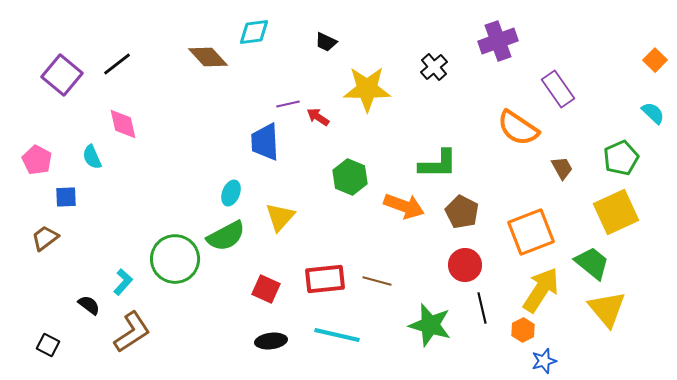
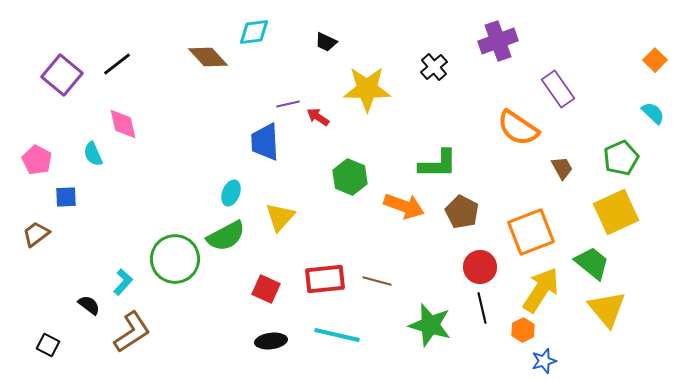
cyan semicircle at (92, 157): moved 1 px right, 3 px up
brown trapezoid at (45, 238): moved 9 px left, 4 px up
red circle at (465, 265): moved 15 px right, 2 px down
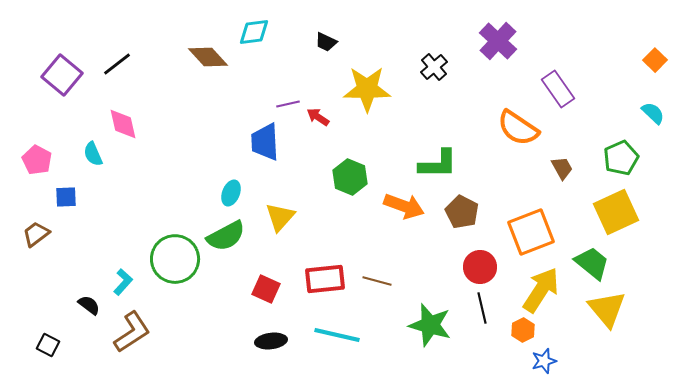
purple cross at (498, 41): rotated 27 degrees counterclockwise
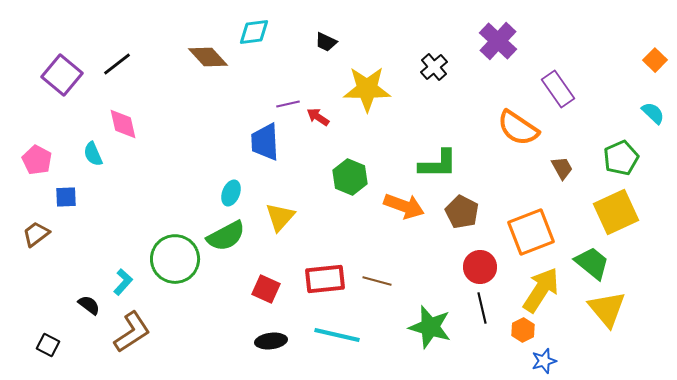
green star at (430, 325): moved 2 px down
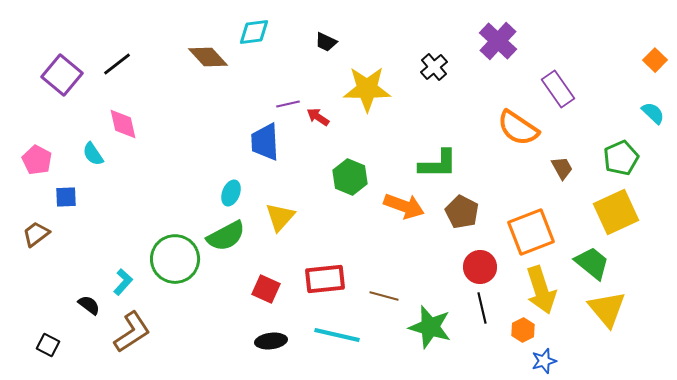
cyan semicircle at (93, 154): rotated 10 degrees counterclockwise
brown line at (377, 281): moved 7 px right, 15 px down
yellow arrow at (541, 290): rotated 129 degrees clockwise
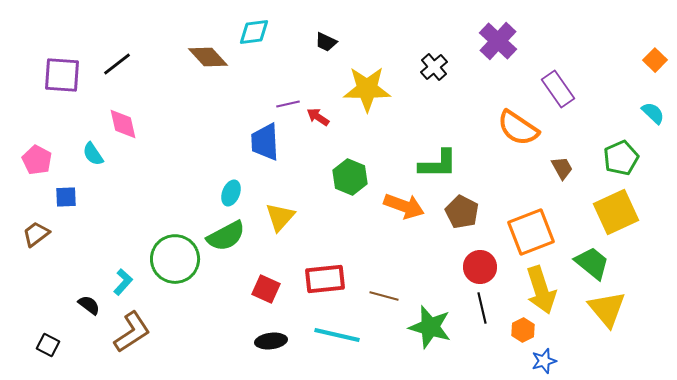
purple square at (62, 75): rotated 36 degrees counterclockwise
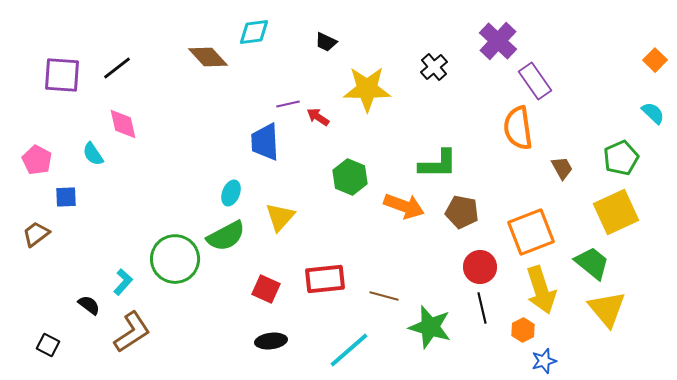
black line at (117, 64): moved 4 px down
purple rectangle at (558, 89): moved 23 px left, 8 px up
orange semicircle at (518, 128): rotated 48 degrees clockwise
brown pentagon at (462, 212): rotated 16 degrees counterclockwise
cyan line at (337, 335): moved 12 px right, 15 px down; rotated 54 degrees counterclockwise
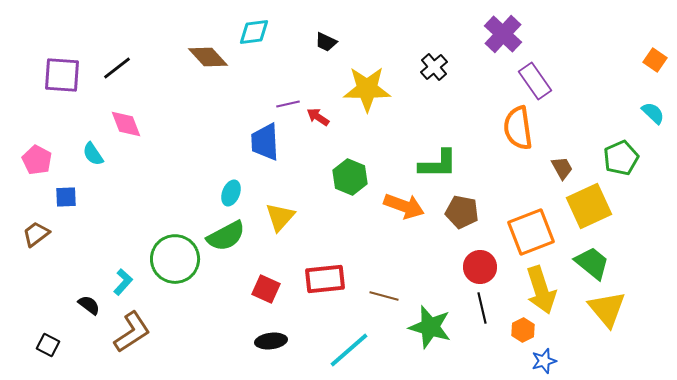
purple cross at (498, 41): moved 5 px right, 7 px up
orange square at (655, 60): rotated 10 degrees counterclockwise
pink diamond at (123, 124): moved 3 px right; rotated 8 degrees counterclockwise
yellow square at (616, 212): moved 27 px left, 6 px up
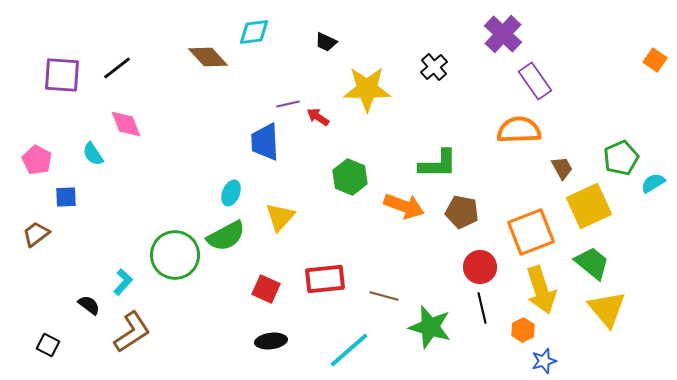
cyan semicircle at (653, 113): moved 70 px down; rotated 75 degrees counterclockwise
orange semicircle at (518, 128): moved 1 px right, 2 px down; rotated 96 degrees clockwise
green circle at (175, 259): moved 4 px up
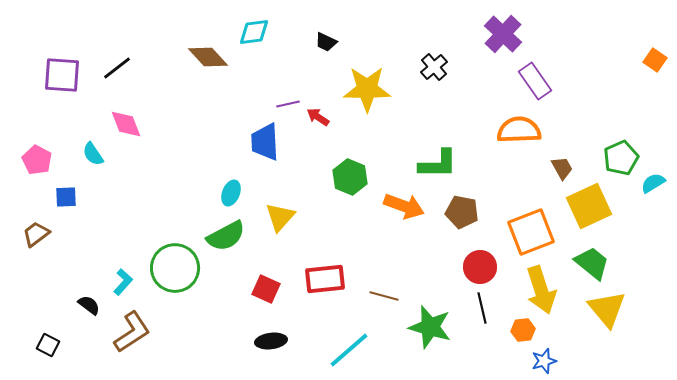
green circle at (175, 255): moved 13 px down
orange hexagon at (523, 330): rotated 20 degrees clockwise
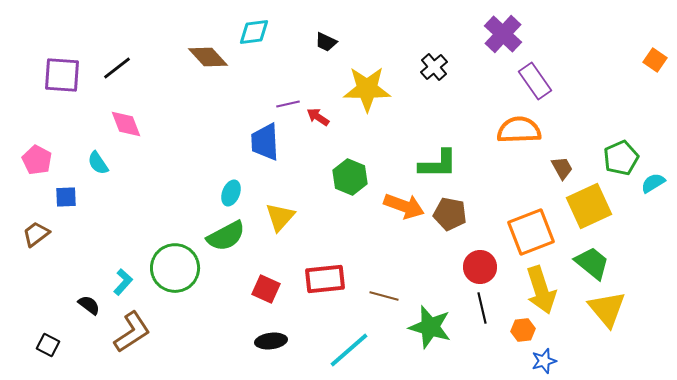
cyan semicircle at (93, 154): moved 5 px right, 9 px down
brown pentagon at (462, 212): moved 12 px left, 2 px down
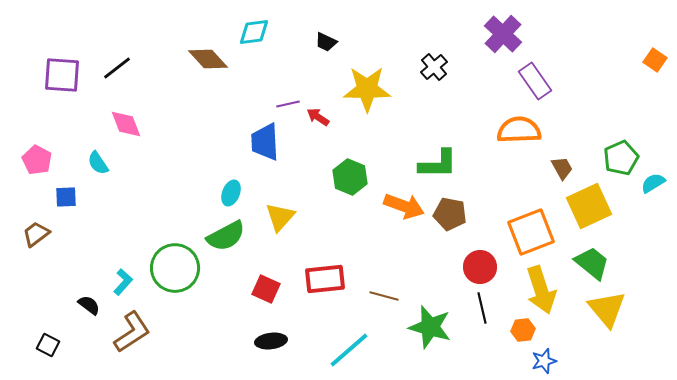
brown diamond at (208, 57): moved 2 px down
